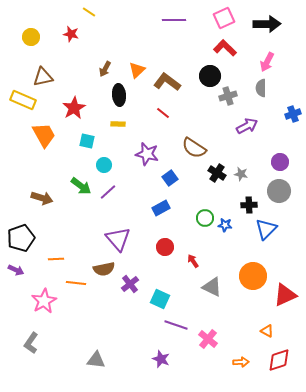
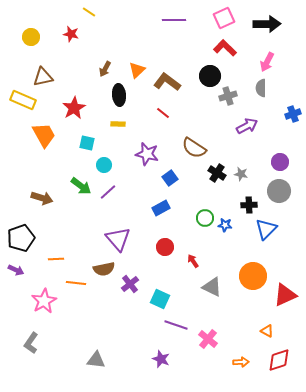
cyan square at (87, 141): moved 2 px down
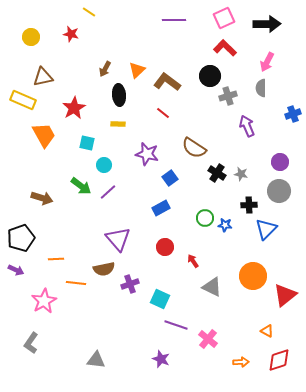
purple arrow at (247, 126): rotated 85 degrees counterclockwise
purple cross at (130, 284): rotated 18 degrees clockwise
red triangle at (285, 295): rotated 15 degrees counterclockwise
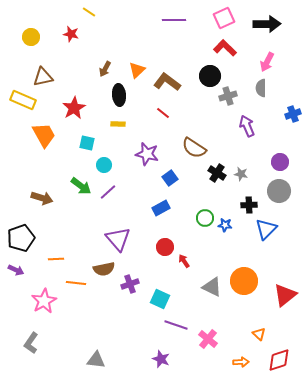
red arrow at (193, 261): moved 9 px left
orange circle at (253, 276): moved 9 px left, 5 px down
orange triangle at (267, 331): moved 8 px left, 3 px down; rotated 16 degrees clockwise
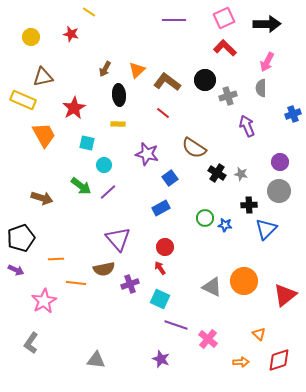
black circle at (210, 76): moved 5 px left, 4 px down
red arrow at (184, 261): moved 24 px left, 7 px down
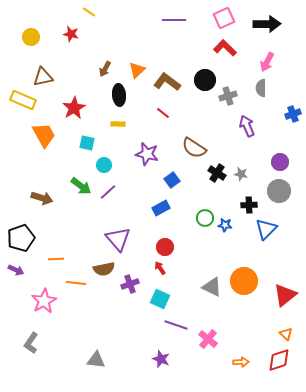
blue square at (170, 178): moved 2 px right, 2 px down
orange triangle at (259, 334): moved 27 px right
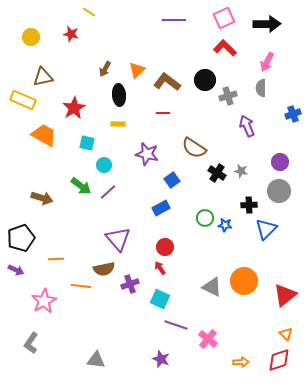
red line at (163, 113): rotated 40 degrees counterclockwise
orange trapezoid at (44, 135): rotated 32 degrees counterclockwise
gray star at (241, 174): moved 3 px up
orange line at (76, 283): moved 5 px right, 3 px down
